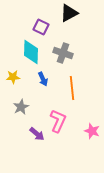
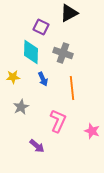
purple arrow: moved 12 px down
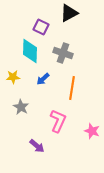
cyan diamond: moved 1 px left, 1 px up
blue arrow: rotated 72 degrees clockwise
orange line: rotated 15 degrees clockwise
gray star: rotated 14 degrees counterclockwise
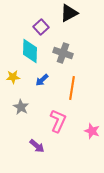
purple square: rotated 21 degrees clockwise
blue arrow: moved 1 px left, 1 px down
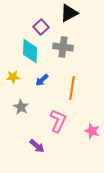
gray cross: moved 6 px up; rotated 12 degrees counterclockwise
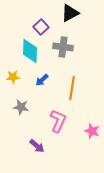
black triangle: moved 1 px right
gray star: rotated 21 degrees counterclockwise
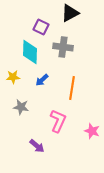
purple square: rotated 21 degrees counterclockwise
cyan diamond: moved 1 px down
